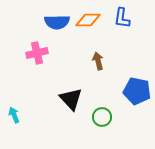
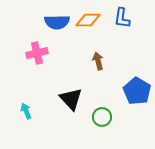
blue pentagon: rotated 20 degrees clockwise
cyan arrow: moved 12 px right, 4 px up
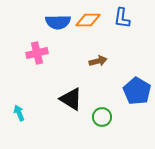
blue semicircle: moved 1 px right
brown arrow: rotated 90 degrees clockwise
black triangle: rotated 15 degrees counterclockwise
cyan arrow: moved 7 px left, 2 px down
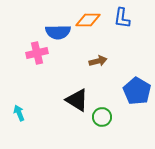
blue semicircle: moved 10 px down
black triangle: moved 6 px right, 1 px down
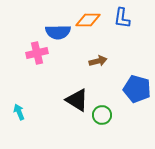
blue pentagon: moved 2 px up; rotated 16 degrees counterclockwise
cyan arrow: moved 1 px up
green circle: moved 2 px up
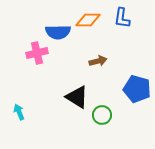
black triangle: moved 3 px up
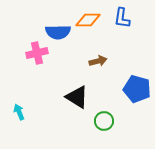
green circle: moved 2 px right, 6 px down
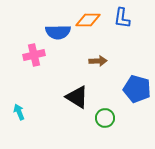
pink cross: moved 3 px left, 2 px down
brown arrow: rotated 12 degrees clockwise
green circle: moved 1 px right, 3 px up
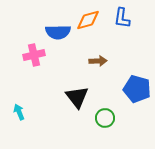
orange diamond: rotated 15 degrees counterclockwise
black triangle: rotated 20 degrees clockwise
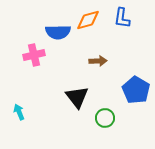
blue pentagon: moved 1 px left, 1 px down; rotated 16 degrees clockwise
